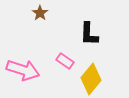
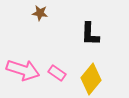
brown star: rotated 28 degrees counterclockwise
black L-shape: moved 1 px right
pink rectangle: moved 8 px left, 12 px down
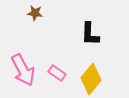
brown star: moved 5 px left
pink arrow: rotated 44 degrees clockwise
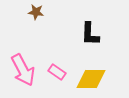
brown star: moved 1 px right, 1 px up
pink rectangle: moved 1 px up
yellow diamond: rotated 52 degrees clockwise
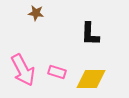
brown star: moved 1 px down
pink rectangle: rotated 18 degrees counterclockwise
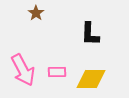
brown star: rotated 28 degrees clockwise
pink rectangle: rotated 18 degrees counterclockwise
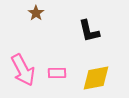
black L-shape: moved 1 px left, 3 px up; rotated 15 degrees counterclockwise
pink rectangle: moved 1 px down
yellow diamond: moved 5 px right, 1 px up; rotated 12 degrees counterclockwise
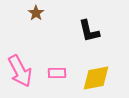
pink arrow: moved 3 px left, 1 px down
